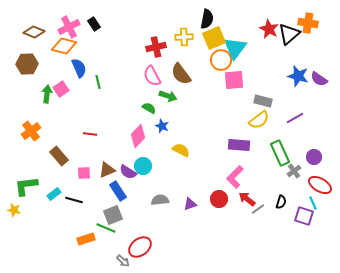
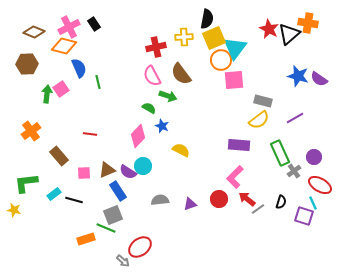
green L-shape at (26, 186): moved 3 px up
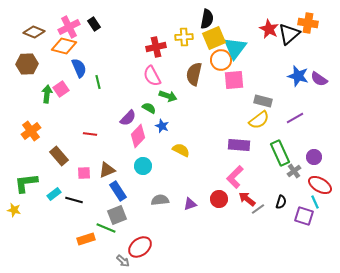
brown semicircle at (181, 74): moved 13 px right; rotated 50 degrees clockwise
purple semicircle at (128, 172): moved 54 px up; rotated 78 degrees counterclockwise
cyan line at (313, 203): moved 2 px right, 1 px up
gray square at (113, 215): moved 4 px right
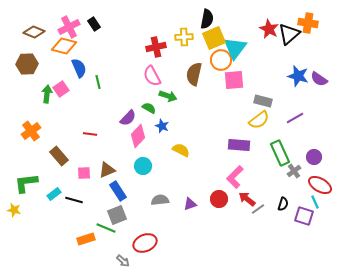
black semicircle at (281, 202): moved 2 px right, 2 px down
red ellipse at (140, 247): moved 5 px right, 4 px up; rotated 15 degrees clockwise
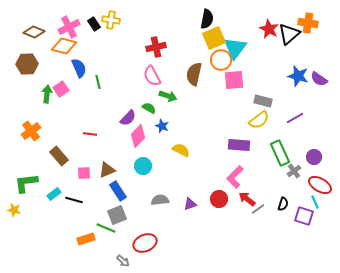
yellow cross at (184, 37): moved 73 px left, 17 px up; rotated 12 degrees clockwise
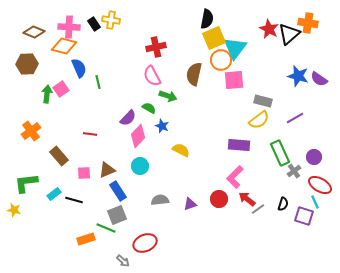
pink cross at (69, 27): rotated 30 degrees clockwise
cyan circle at (143, 166): moved 3 px left
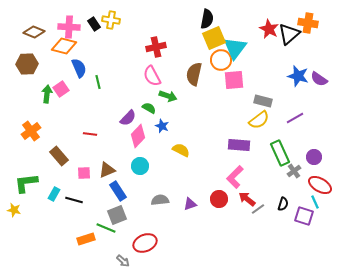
cyan rectangle at (54, 194): rotated 24 degrees counterclockwise
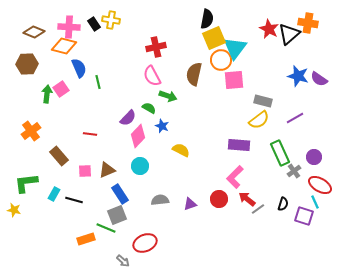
pink square at (84, 173): moved 1 px right, 2 px up
blue rectangle at (118, 191): moved 2 px right, 3 px down
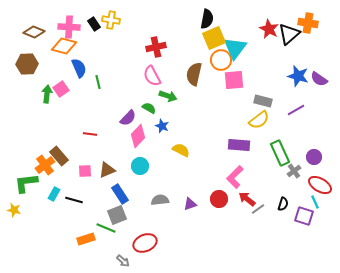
purple line at (295, 118): moved 1 px right, 8 px up
orange cross at (31, 131): moved 14 px right, 34 px down
